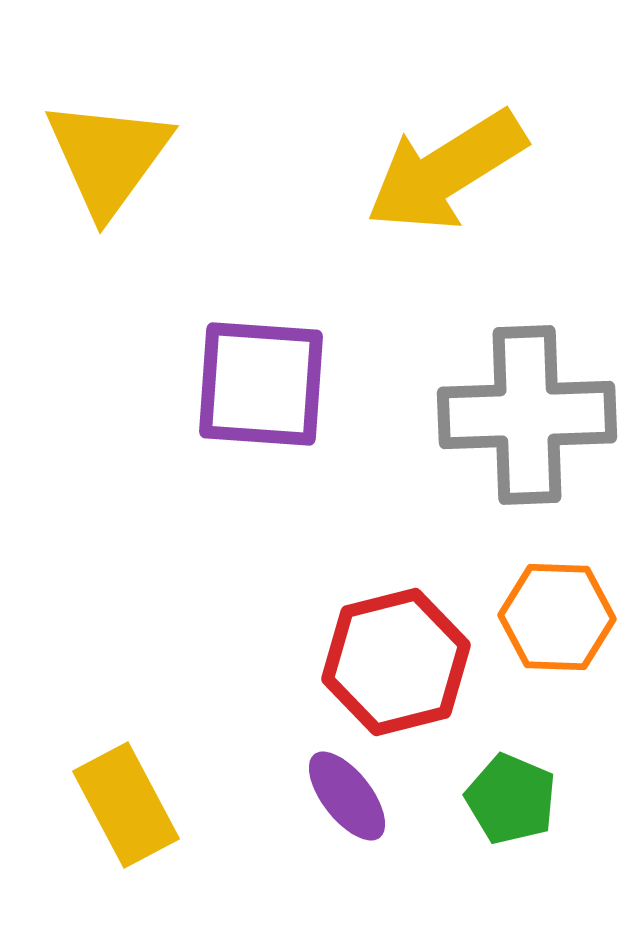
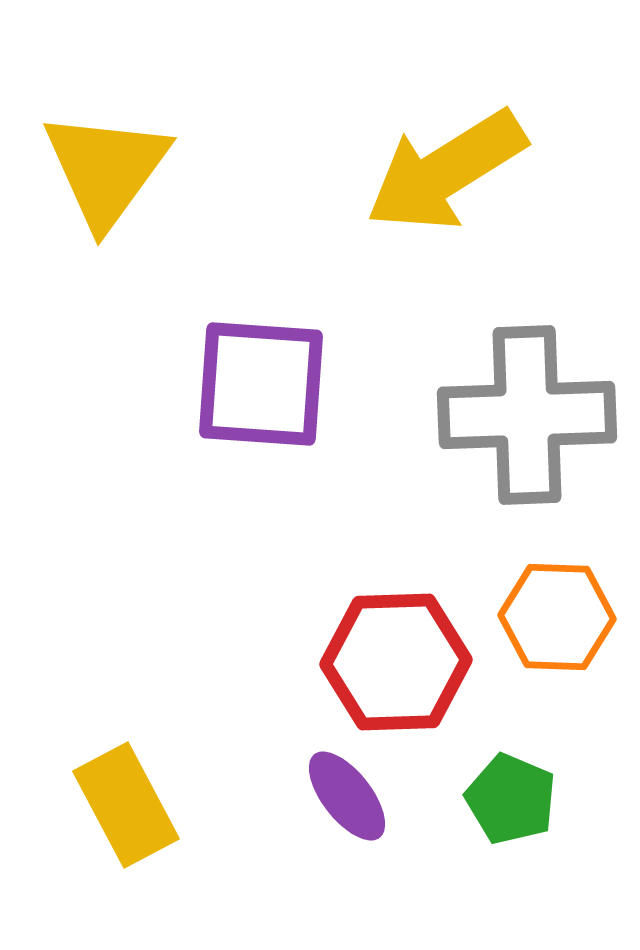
yellow triangle: moved 2 px left, 12 px down
red hexagon: rotated 12 degrees clockwise
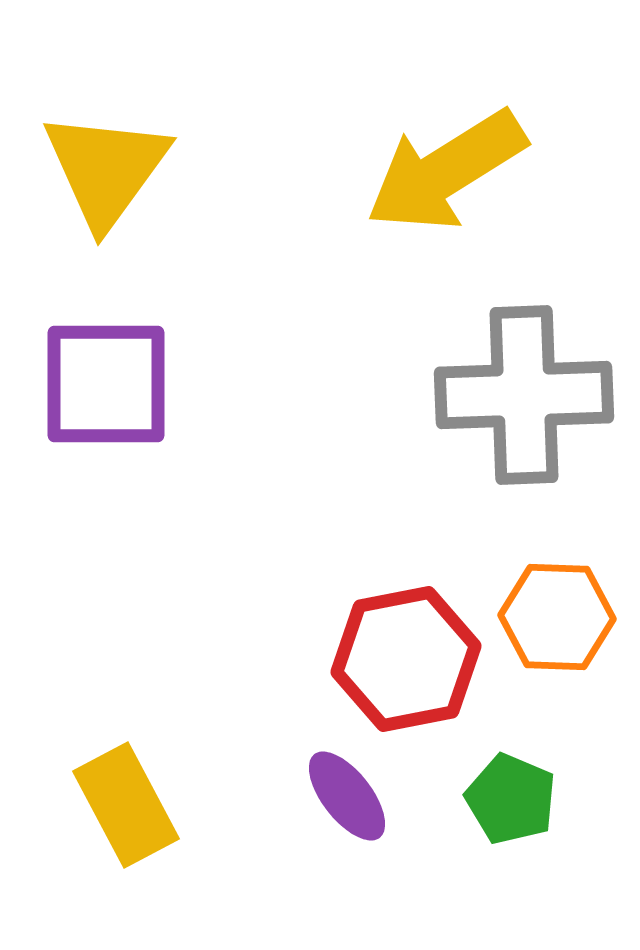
purple square: moved 155 px left; rotated 4 degrees counterclockwise
gray cross: moved 3 px left, 20 px up
red hexagon: moved 10 px right, 3 px up; rotated 9 degrees counterclockwise
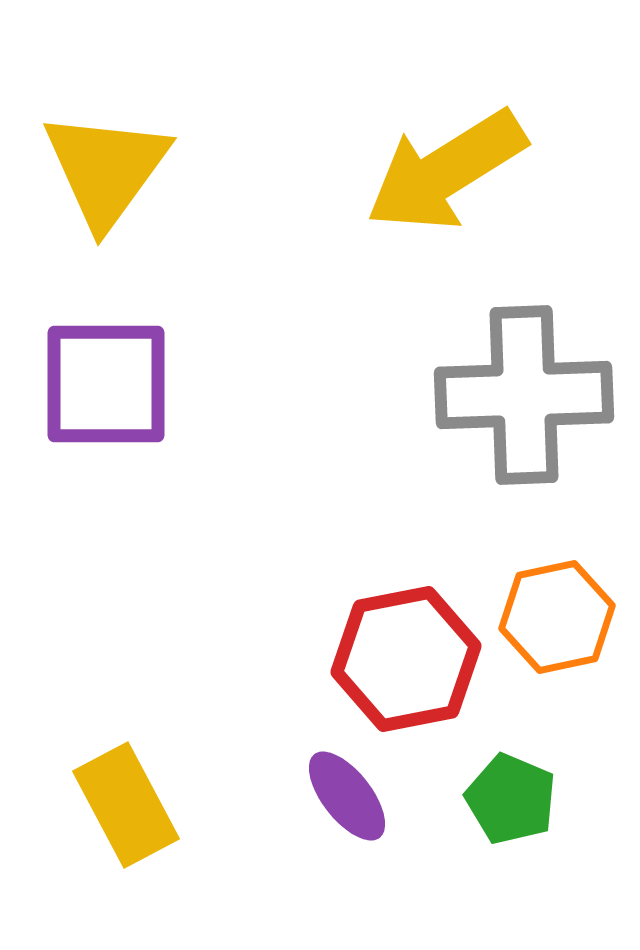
orange hexagon: rotated 14 degrees counterclockwise
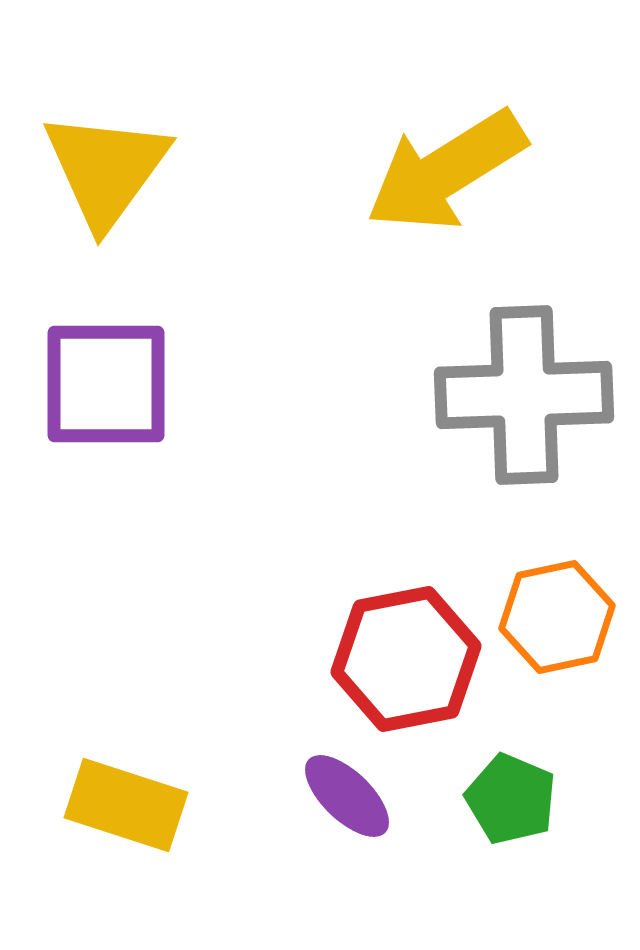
purple ellipse: rotated 8 degrees counterclockwise
yellow rectangle: rotated 44 degrees counterclockwise
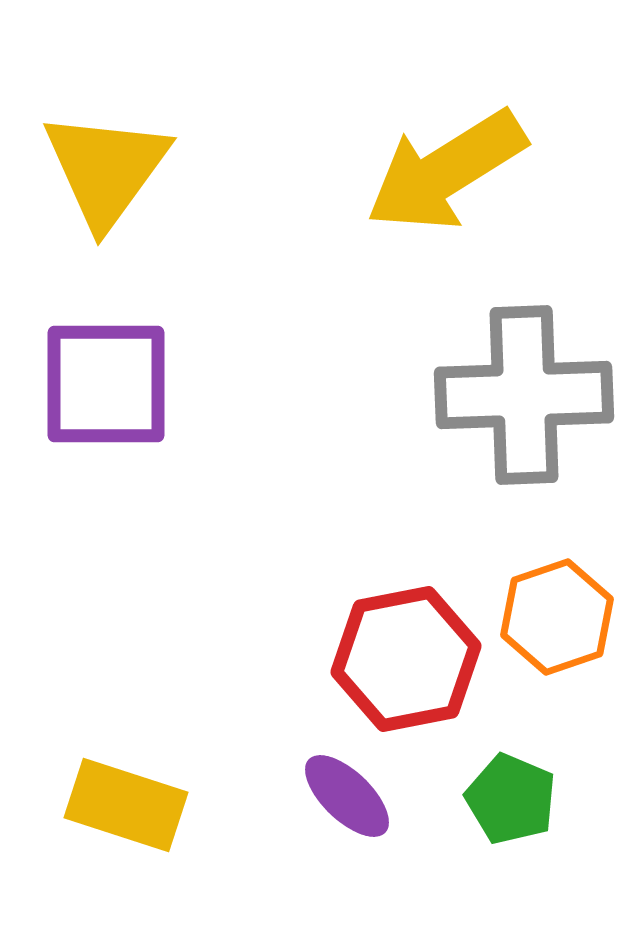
orange hexagon: rotated 7 degrees counterclockwise
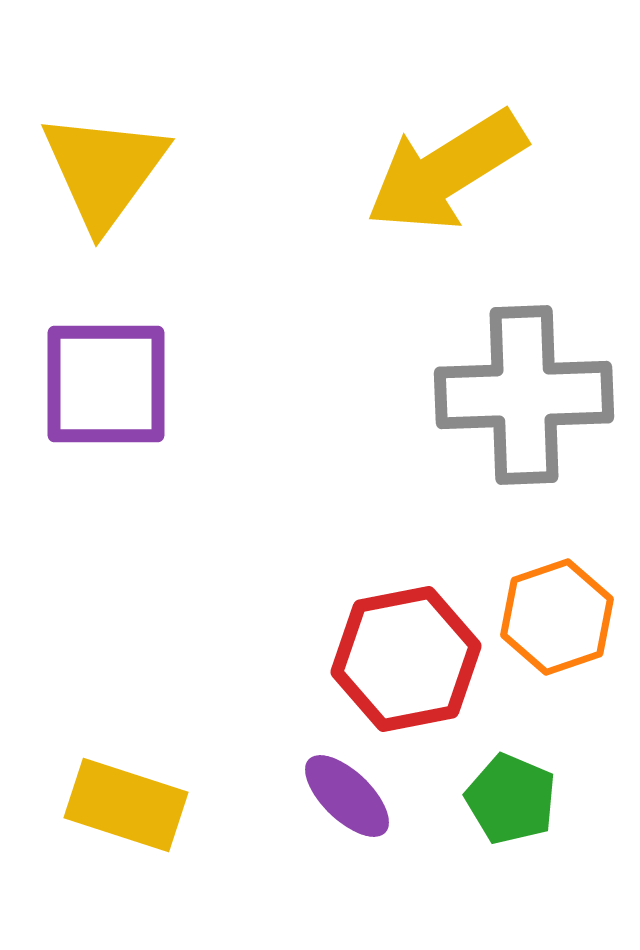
yellow triangle: moved 2 px left, 1 px down
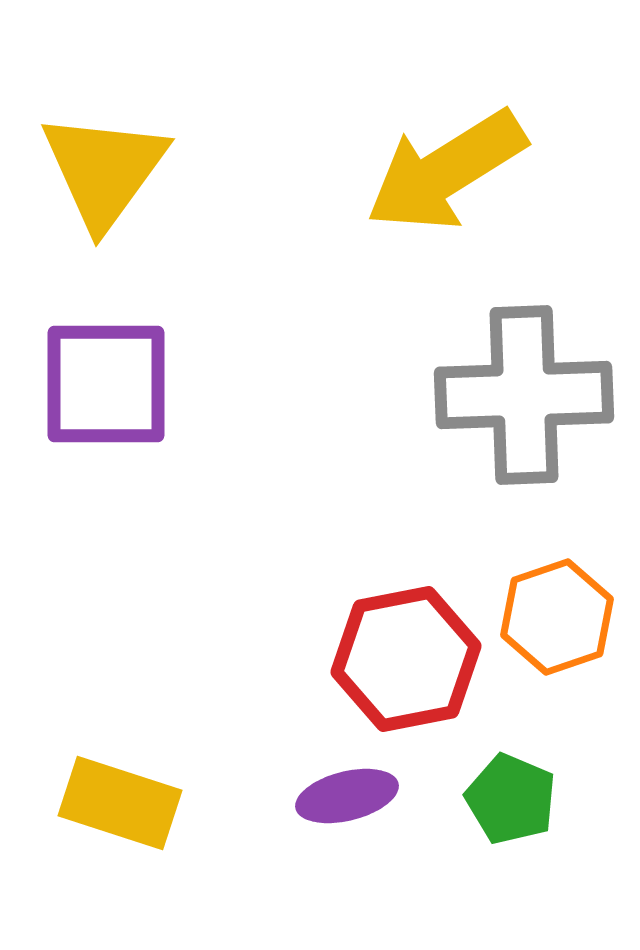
purple ellipse: rotated 58 degrees counterclockwise
yellow rectangle: moved 6 px left, 2 px up
